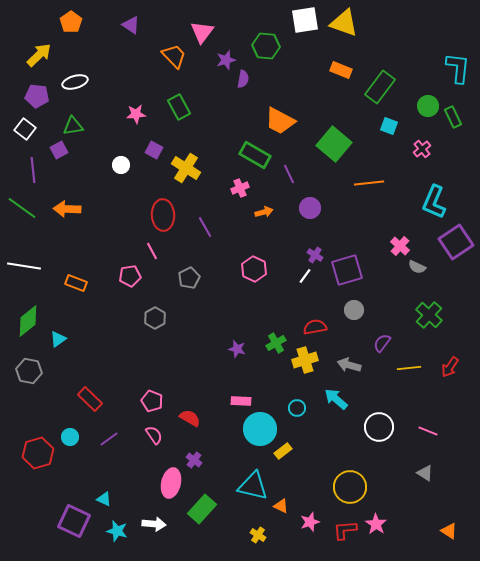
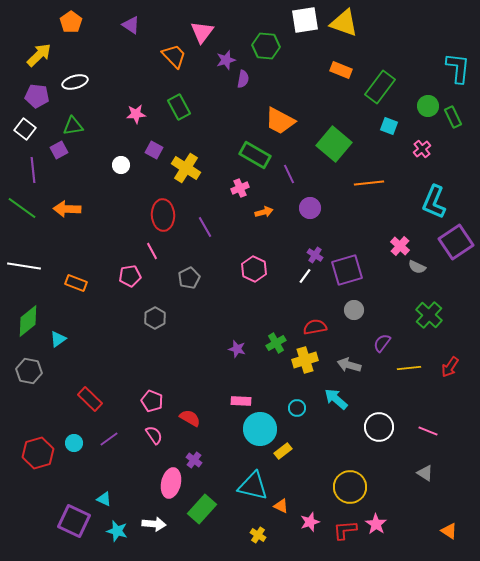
cyan circle at (70, 437): moved 4 px right, 6 px down
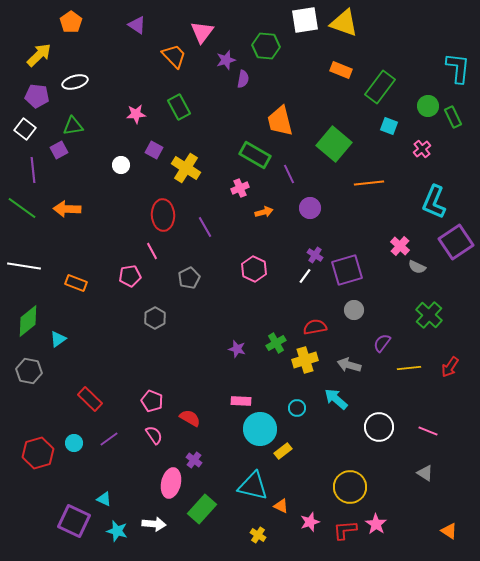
purple triangle at (131, 25): moved 6 px right
orange trapezoid at (280, 121): rotated 48 degrees clockwise
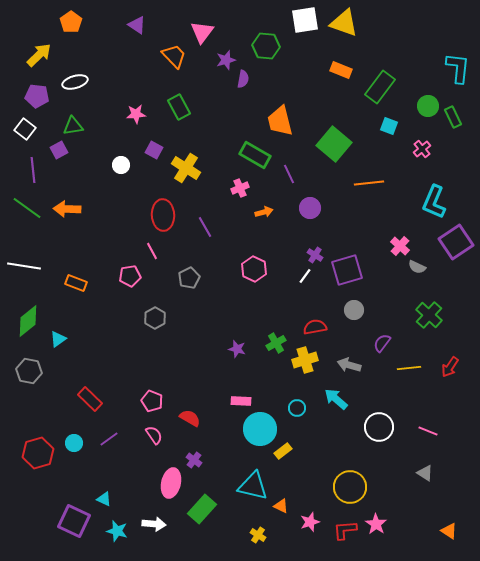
green line at (22, 208): moved 5 px right
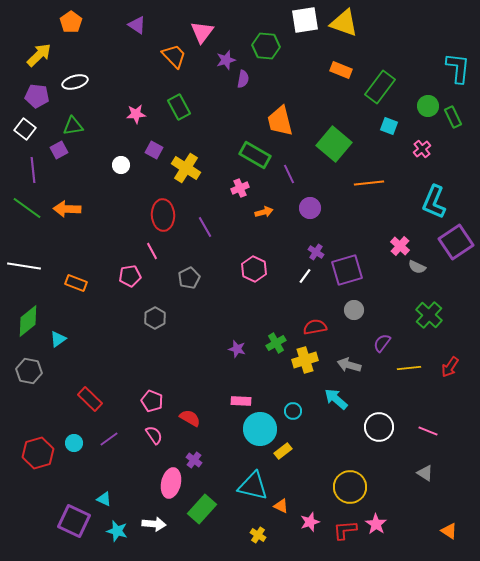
purple cross at (315, 255): moved 1 px right, 3 px up
cyan circle at (297, 408): moved 4 px left, 3 px down
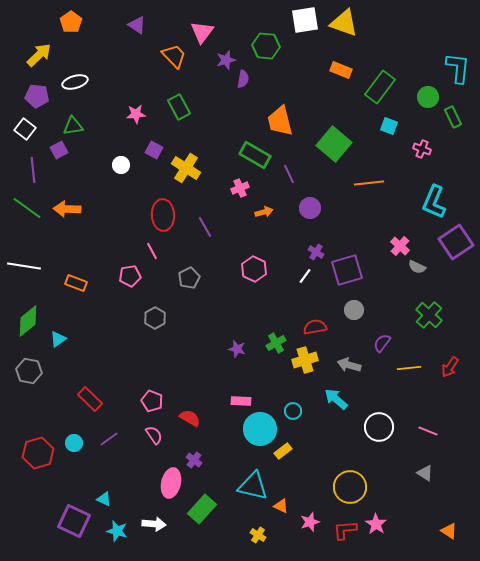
green circle at (428, 106): moved 9 px up
pink cross at (422, 149): rotated 30 degrees counterclockwise
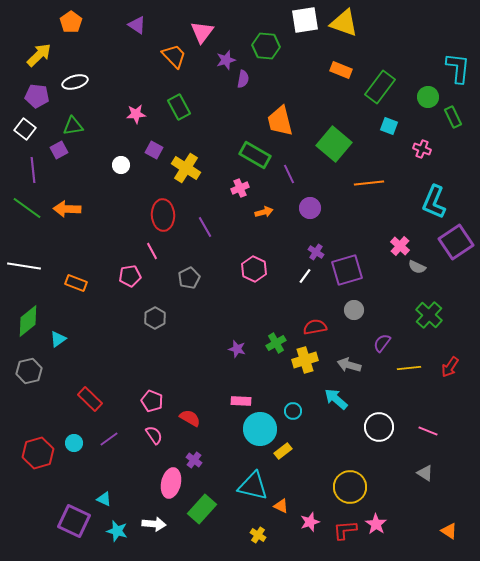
gray hexagon at (29, 371): rotated 25 degrees counterclockwise
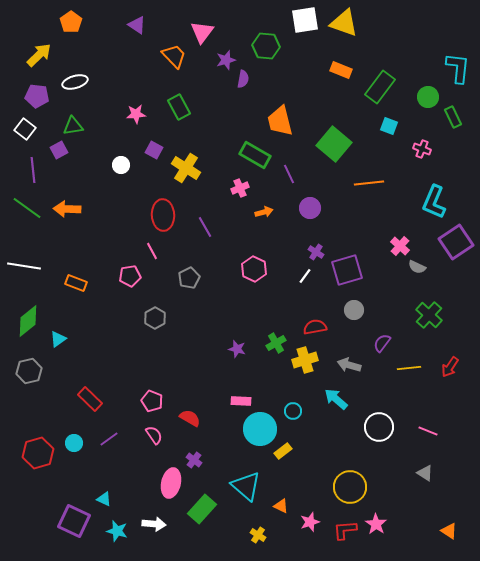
cyan triangle at (253, 486): moved 7 px left; rotated 28 degrees clockwise
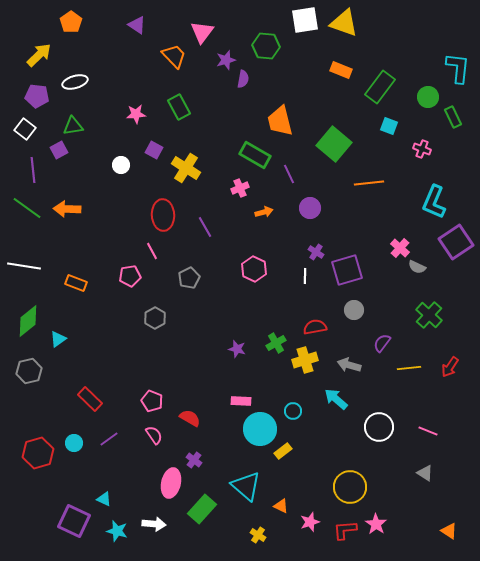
pink cross at (400, 246): moved 2 px down
white line at (305, 276): rotated 35 degrees counterclockwise
